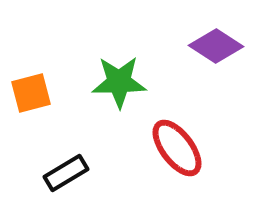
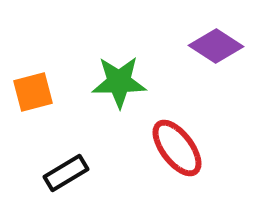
orange square: moved 2 px right, 1 px up
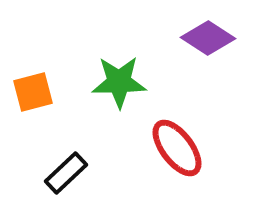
purple diamond: moved 8 px left, 8 px up
black rectangle: rotated 12 degrees counterclockwise
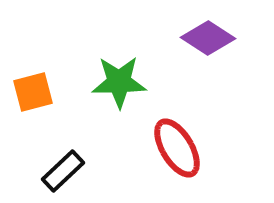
red ellipse: rotated 6 degrees clockwise
black rectangle: moved 3 px left, 2 px up
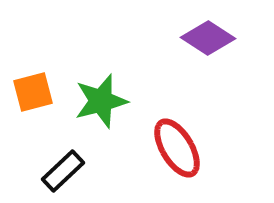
green star: moved 18 px left, 19 px down; rotated 14 degrees counterclockwise
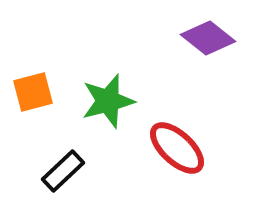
purple diamond: rotated 6 degrees clockwise
green star: moved 7 px right
red ellipse: rotated 16 degrees counterclockwise
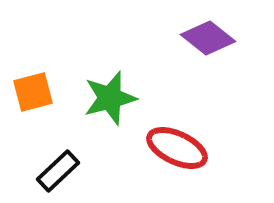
green star: moved 2 px right, 3 px up
red ellipse: rotated 18 degrees counterclockwise
black rectangle: moved 5 px left
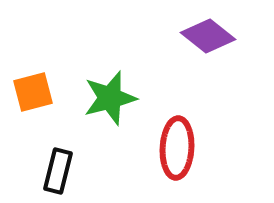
purple diamond: moved 2 px up
red ellipse: rotated 68 degrees clockwise
black rectangle: rotated 33 degrees counterclockwise
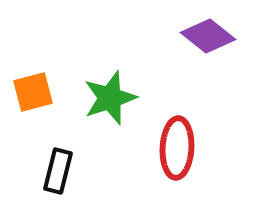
green star: rotated 4 degrees counterclockwise
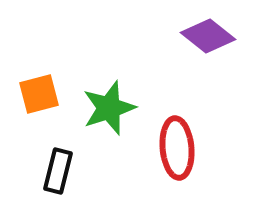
orange square: moved 6 px right, 2 px down
green star: moved 1 px left, 10 px down
red ellipse: rotated 8 degrees counterclockwise
